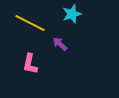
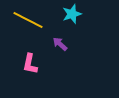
yellow line: moved 2 px left, 3 px up
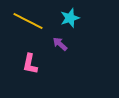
cyan star: moved 2 px left, 4 px down
yellow line: moved 1 px down
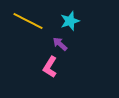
cyan star: moved 3 px down
pink L-shape: moved 20 px right, 3 px down; rotated 20 degrees clockwise
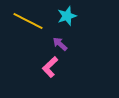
cyan star: moved 3 px left, 5 px up
pink L-shape: rotated 15 degrees clockwise
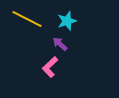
cyan star: moved 5 px down
yellow line: moved 1 px left, 2 px up
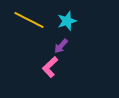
yellow line: moved 2 px right, 1 px down
purple arrow: moved 1 px right, 2 px down; rotated 91 degrees counterclockwise
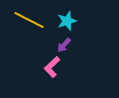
purple arrow: moved 3 px right, 1 px up
pink L-shape: moved 2 px right
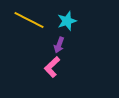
purple arrow: moved 5 px left; rotated 21 degrees counterclockwise
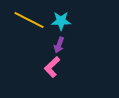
cyan star: moved 6 px left; rotated 18 degrees clockwise
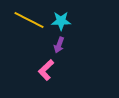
pink L-shape: moved 6 px left, 3 px down
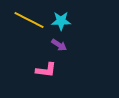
purple arrow: rotated 77 degrees counterclockwise
pink L-shape: rotated 130 degrees counterclockwise
